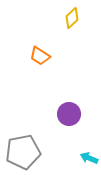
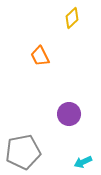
orange trapezoid: rotated 30 degrees clockwise
cyan arrow: moved 6 px left, 4 px down; rotated 48 degrees counterclockwise
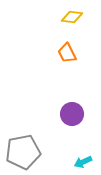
yellow diamond: moved 1 px up; rotated 50 degrees clockwise
orange trapezoid: moved 27 px right, 3 px up
purple circle: moved 3 px right
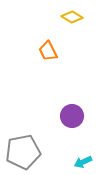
yellow diamond: rotated 25 degrees clockwise
orange trapezoid: moved 19 px left, 2 px up
purple circle: moved 2 px down
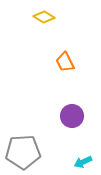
yellow diamond: moved 28 px left
orange trapezoid: moved 17 px right, 11 px down
gray pentagon: rotated 8 degrees clockwise
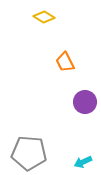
purple circle: moved 13 px right, 14 px up
gray pentagon: moved 6 px right, 1 px down; rotated 8 degrees clockwise
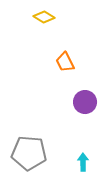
cyan arrow: rotated 114 degrees clockwise
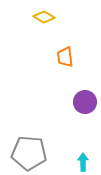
orange trapezoid: moved 5 px up; rotated 20 degrees clockwise
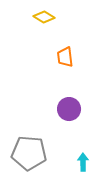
purple circle: moved 16 px left, 7 px down
